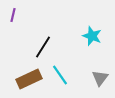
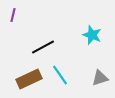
cyan star: moved 1 px up
black line: rotated 30 degrees clockwise
gray triangle: rotated 36 degrees clockwise
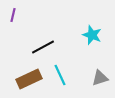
cyan line: rotated 10 degrees clockwise
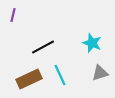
cyan star: moved 8 px down
gray triangle: moved 5 px up
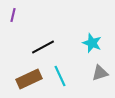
cyan line: moved 1 px down
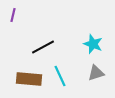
cyan star: moved 1 px right, 1 px down
gray triangle: moved 4 px left
brown rectangle: rotated 30 degrees clockwise
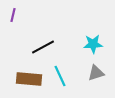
cyan star: rotated 24 degrees counterclockwise
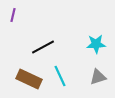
cyan star: moved 3 px right
gray triangle: moved 2 px right, 4 px down
brown rectangle: rotated 20 degrees clockwise
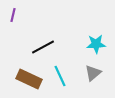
gray triangle: moved 5 px left, 4 px up; rotated 24 degrees counterclockwise
